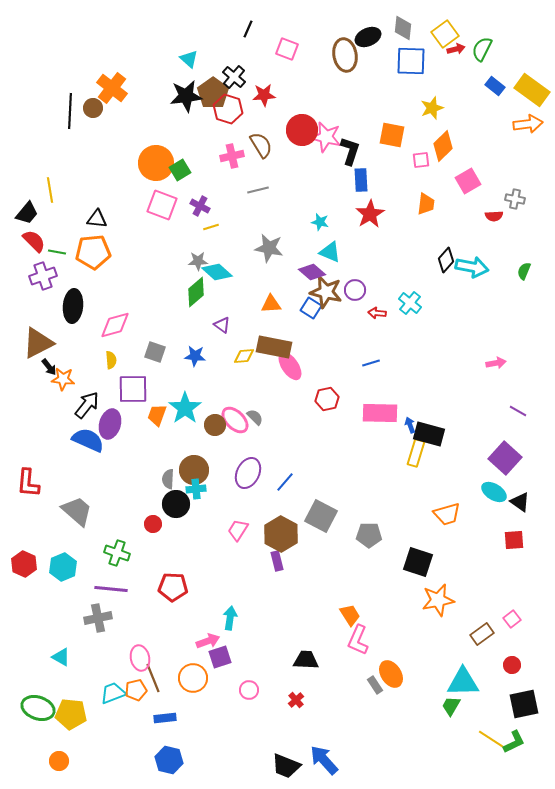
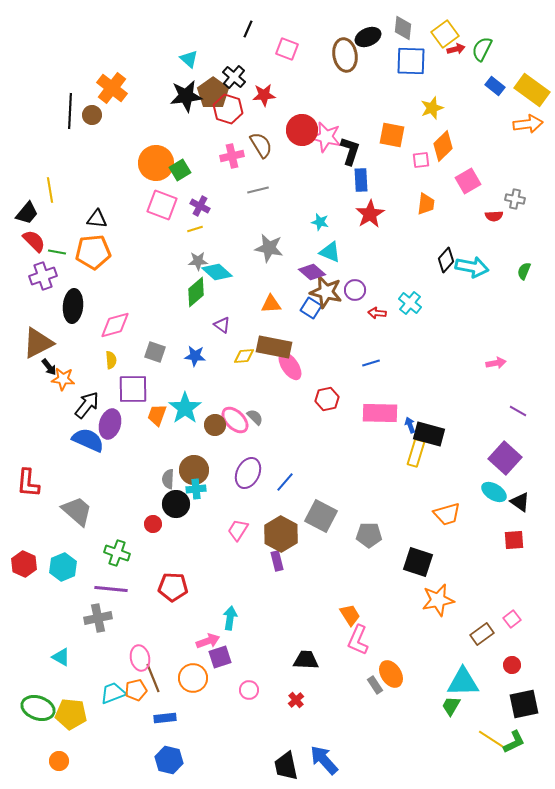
brown circle at (93, 108): moved 1 px left, 7 px down
yellow line at (211, 227): moved 16 px left, 2 px down
black trapezoid at (286, 766): rotated 56 degrees clockwise
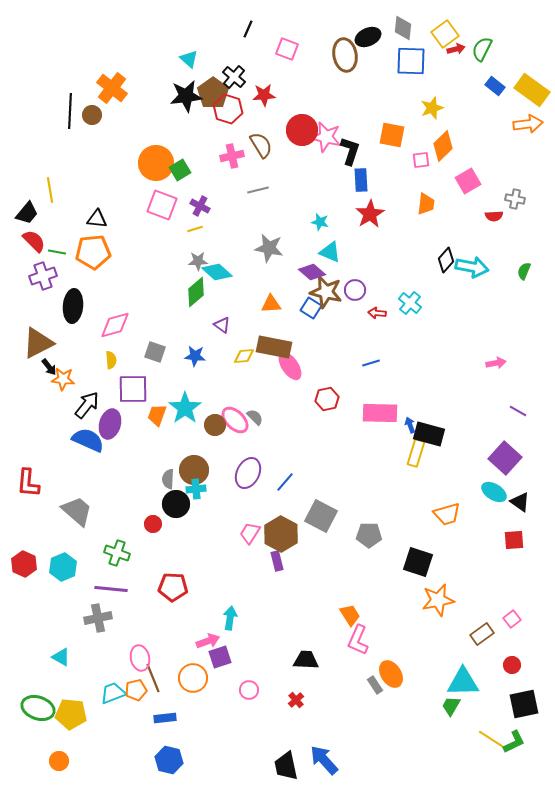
pink trapezoid at (238, 530): moved 12 px right, 3 px down
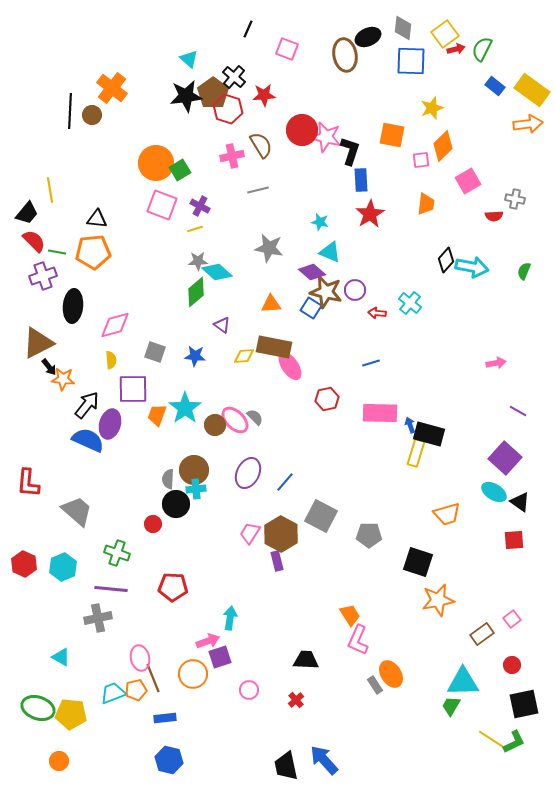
orange circle at (193, 678): moved 4 px up
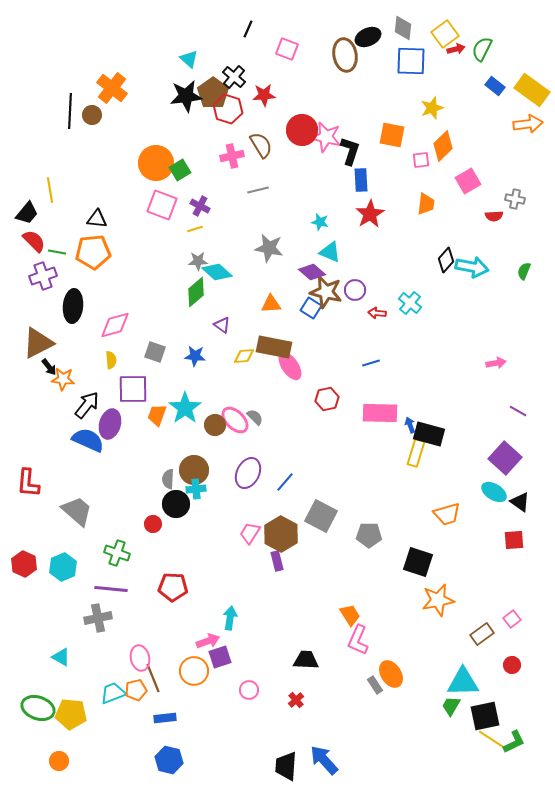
orange circle at (193, 674): moved 1 px right, 3 px up
black square at (524, 704): moved 39 px left, 12 px down
black trapezoid at (286, 766): rotated 16 degrees clockwise
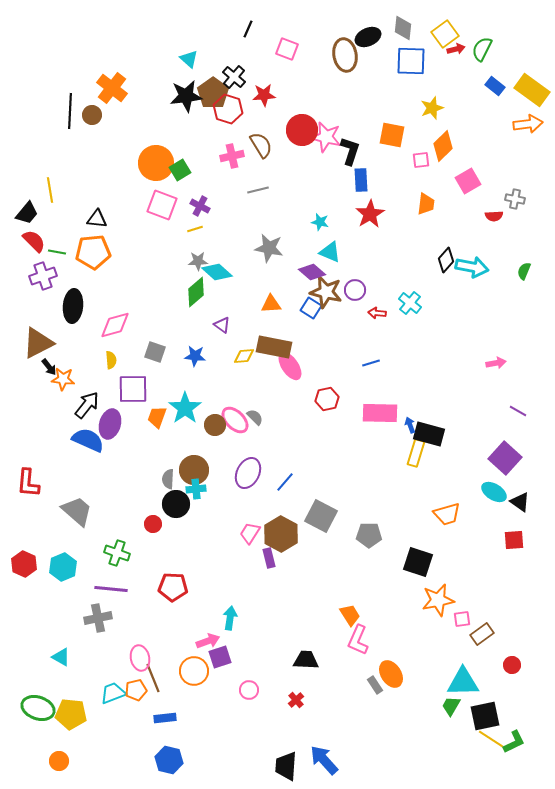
orange trapezoid at (157, 415): moved 2 px down
purple rectangle at (277, 561): moved 8 px left, 3 px up
pink square at (512, 619): moved 50 px left; rotated 30 degrees clockwise
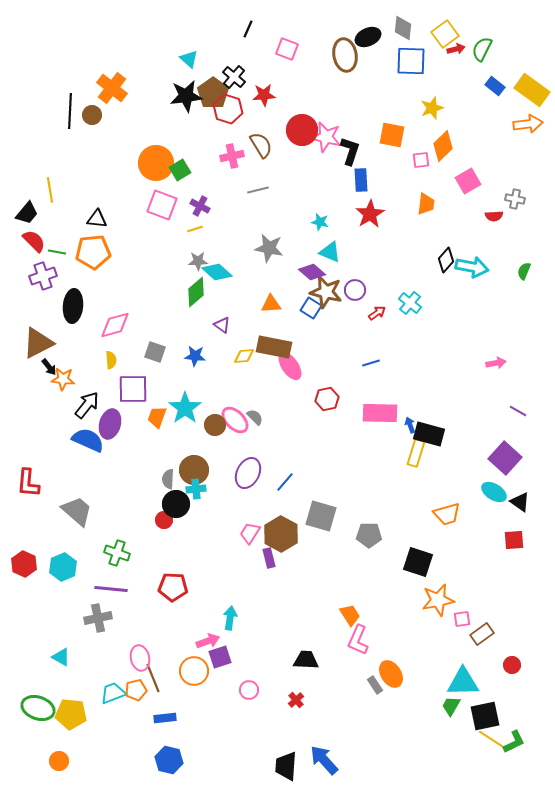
red arrow at (377, 313): rotated 138 degrees clockwise
gray square at (321, 516): rotated 12 degrees counterclockwise
red circle at (153, 524): moved 11 px right, 4 px up
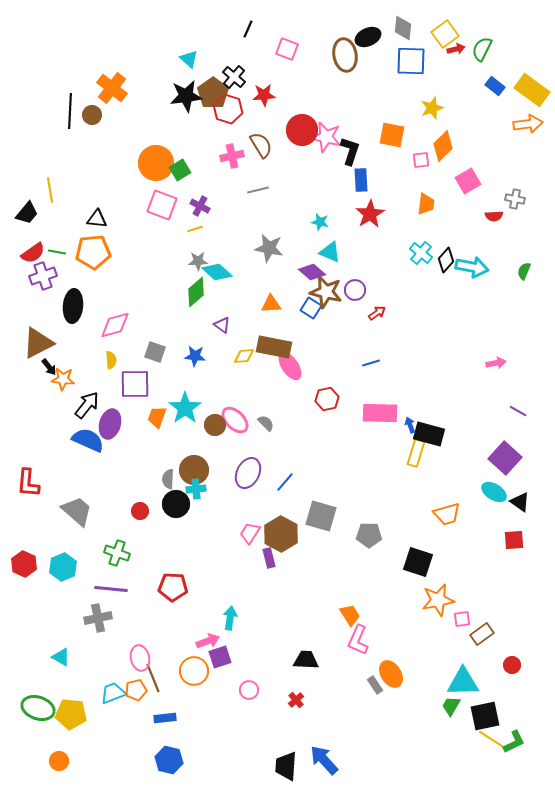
red semicircle at (34, 241): moved 1 px left, 12 px down; rotated 100 degrees clockwise
cyan cross at (410, 303): moved 11 px right, 50 px up
purple square at (133, 389): moved 2 px right, 5 px up
gray semicircle at (255, 417): moved 11 px right, 6 px down
red circle at (164, 520): moved 24 px left, 9 px up
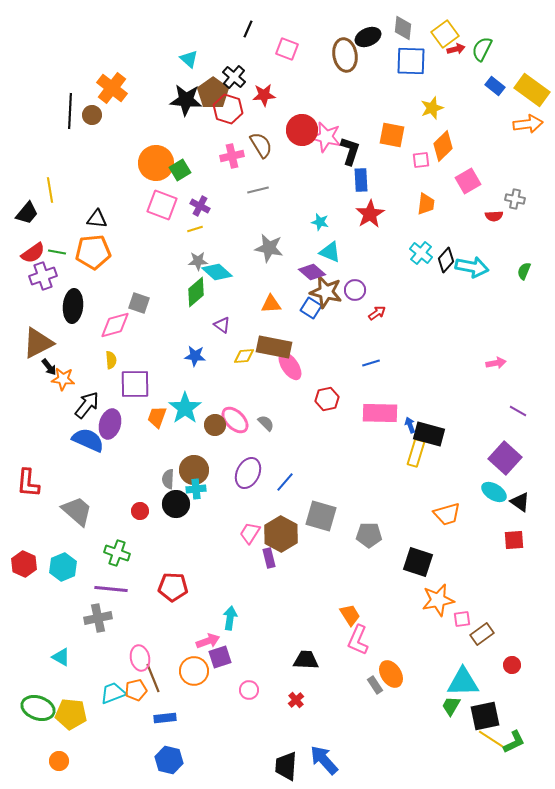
black star at (186, 96): moved 4 px down; rotated 12 degrees clockwise
gray square at (155, 352): moved 16 px left, 49 px up
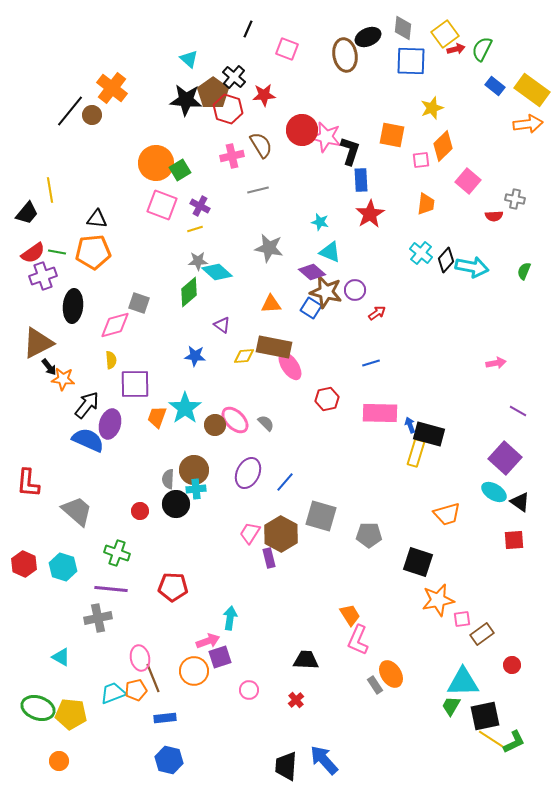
black line at (70, 111): rotated 36 degrees clockwise
pink square at (468, 181): rotated 20 degrees counterclockwise
green diamond at (196, 292): moved 7 px left
cyan hexagon at (63, 567): rotated 20 degrees counterclockwise
